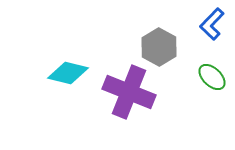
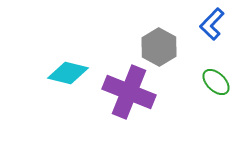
green ellipse: moved 4 px right, 5 px down
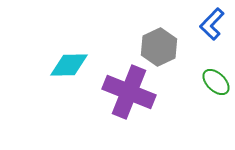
gray hexagon: rotated 6 degrees clockwise
cyan diamond: moved 1 px right, 8 px up; rotated 15 degrees counterclockwise
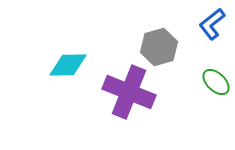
blue L-shape: rotated 8 degrees clockwise
gray hexagon: rotated 9 degrees clockwise
cyan diamond: moved 1 px left
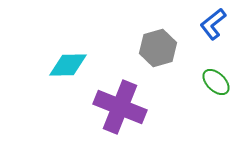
blue L-shape: moved 1 px right
gray hexagon: moved 1 px left, 1 px down
purple cross: moved 9 px left, 15 px down
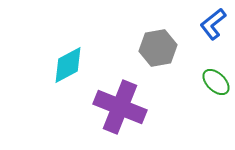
gray hexagon: rotated 6 degrees clockwise
cyan diamond: rotated 27 degrees counterclockwise
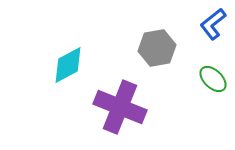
gray hexagon: moved 1 px left
green ellipse: moved 3 px left, 3 px up
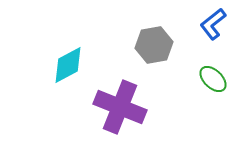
gray hexagon: moved 3 px left, 3 px up
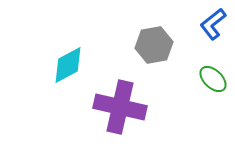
purple cross: rotated 9 degrees counterclockwise
